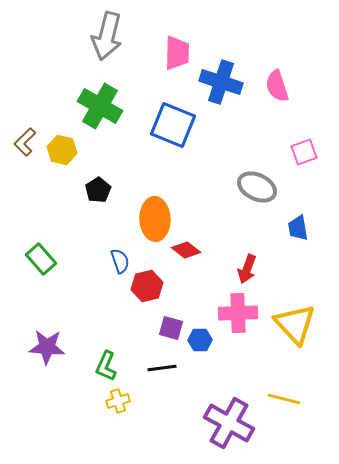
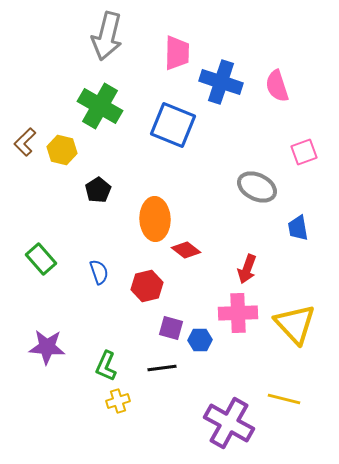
blue semicircle: moved 21 px left, 11 px down
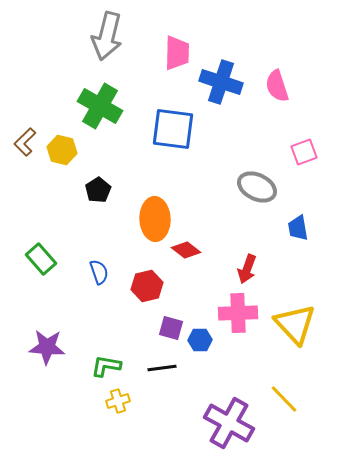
blue square: moved 4 px down; rotated 15 degrees counterclockwise
green L-shape: rotated 76 degrees clockwise
yellow line: rotated 32 degrees clockwise
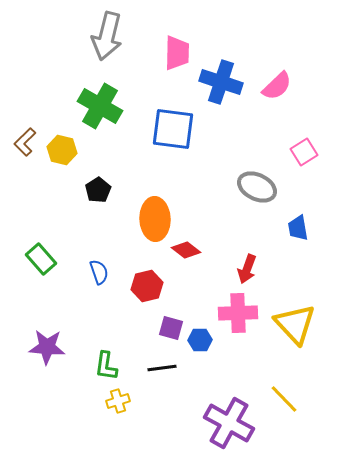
pink semicircle: rotated 116 degrees counterclockwise
pink square: rotated 12 degrees counterclockwise
green L-shape: rotated 92 degrees counterclockwise
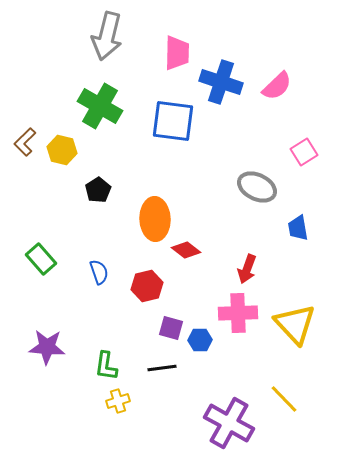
blue square: moved 8 px up
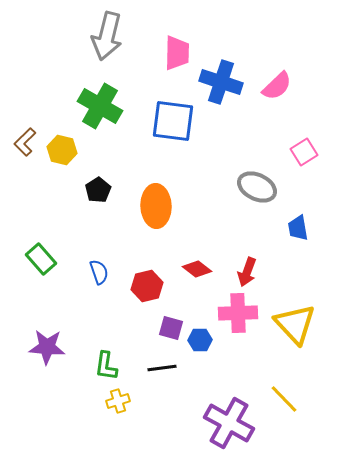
orange ellipse: moved 1 px right, 13 px up
red diamond: moved 11 px right, 19 px down
red arrow: moved 3 px down
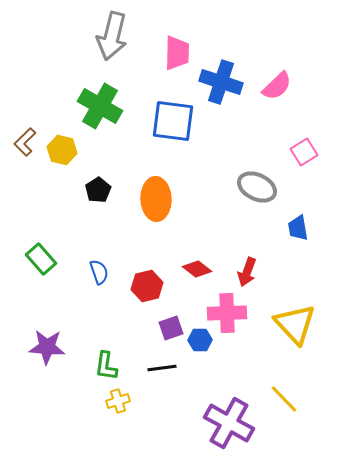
gray arrow: moved 5 px right
orange ellipse: moved 7 px up
pink cross: moved 11 px left
purple square: rotated 35 degrees counterclockwise
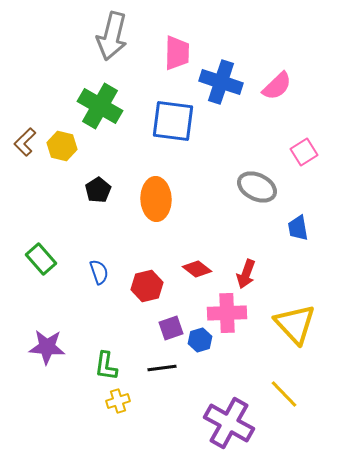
yellow hexagon: moved 4 px up
red arrow: moved 1 px left, 2 px down
blue hexagon: rotated 15 degrees counterclockwise
yellow line: moved 5 px up
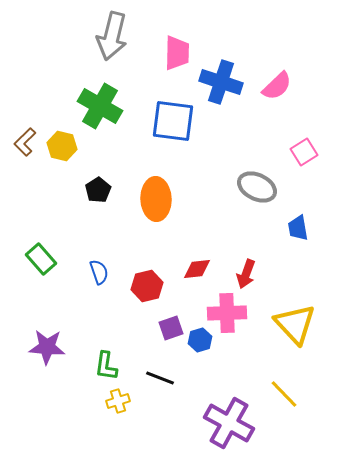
red diamond: rotated 44 degrees counterclockwise
black line: moved 2 px left, 10 px down; rotated 28 degrees clockwise
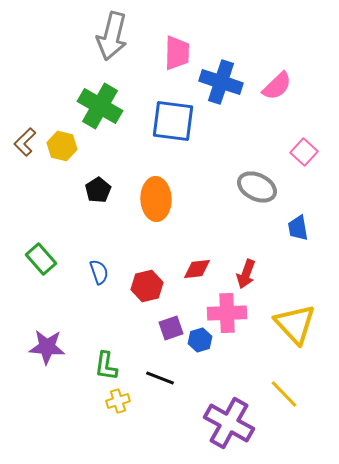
pink square: rotated 16 degrees counterclockwise
